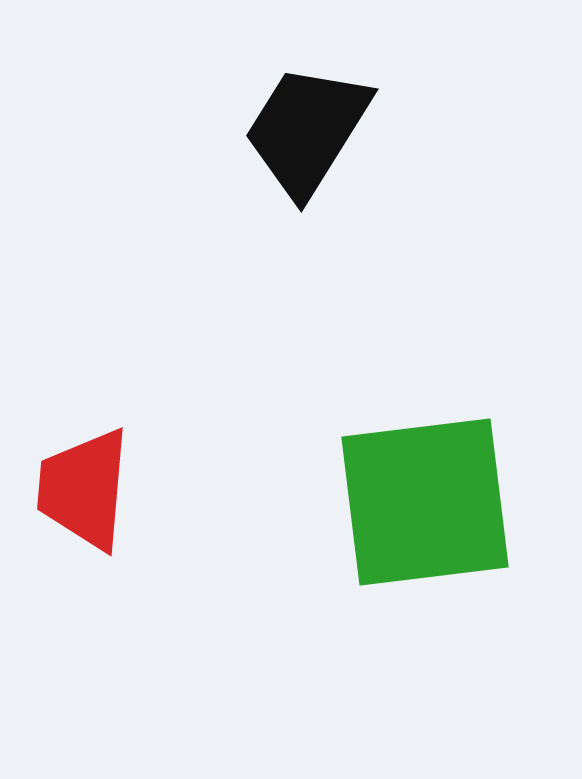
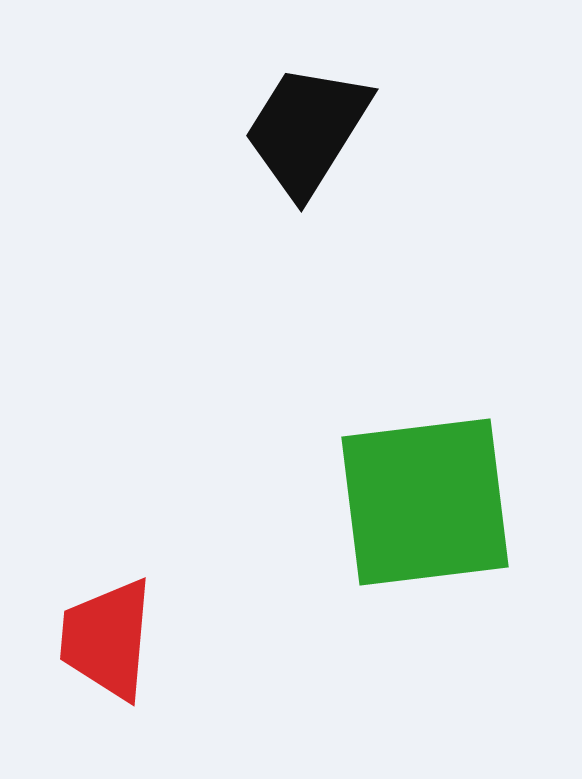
red trapezoid: moved 23 px right, 150 px down
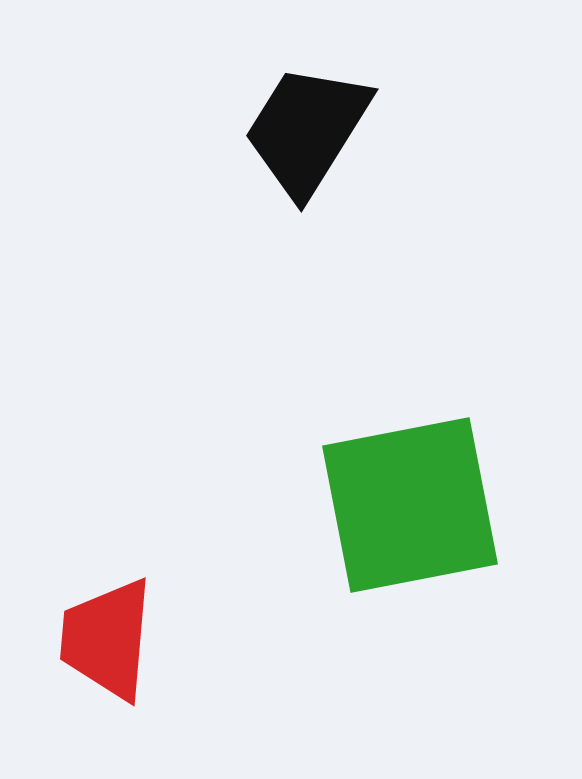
green square: moved 15 px left, 3 px down; rotated 4 degrees counterclockwise
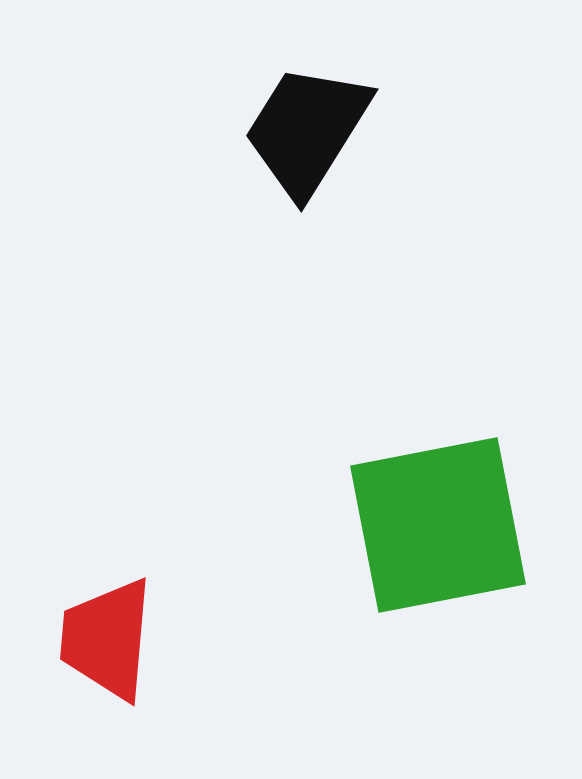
green square: moved 28 px right, 20 px down
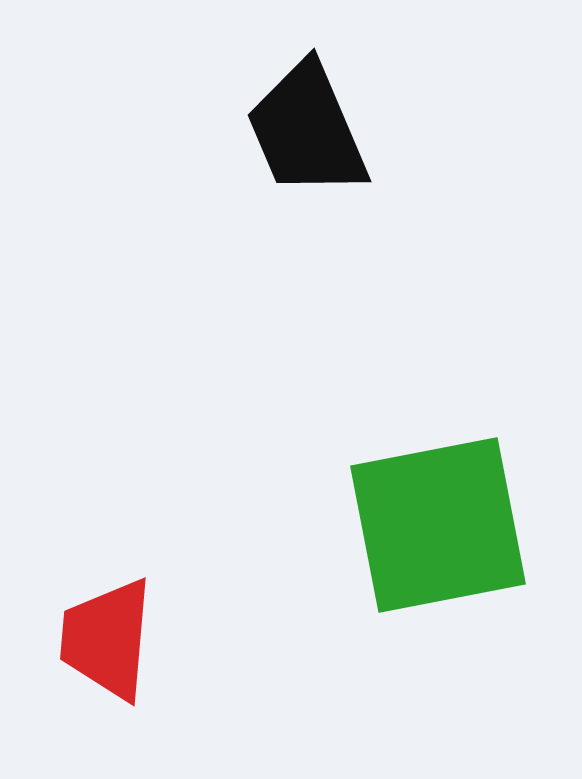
black trapezoid: rotated 55 degrees counterclockwise
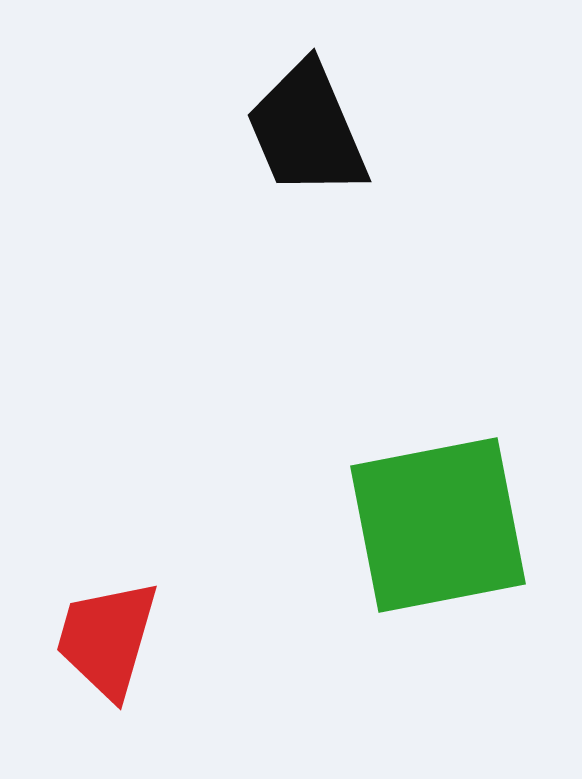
red trapezoid: rotated 11 degrees clockwise
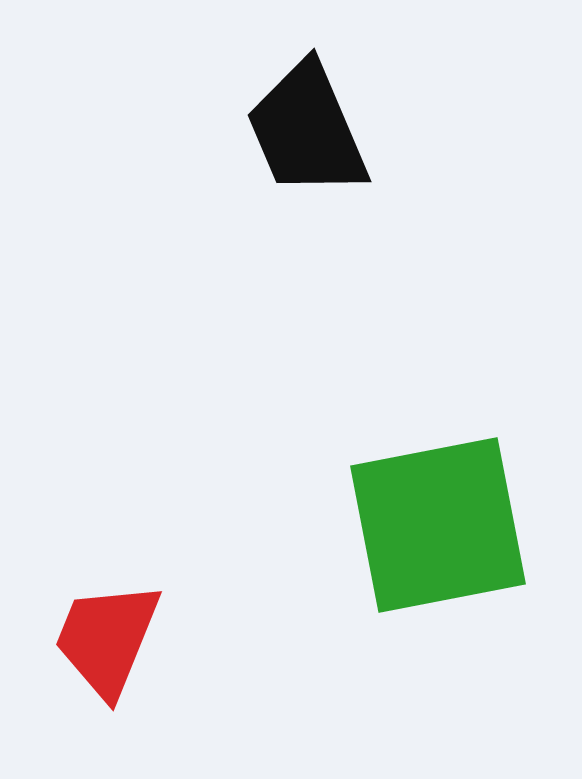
red trapezoid: rotated 6 degrees clockwise
